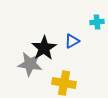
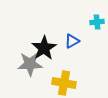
gray star: rotated 10 degrees counterclockwise
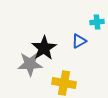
blue triangle: moved 7 px right
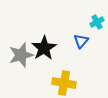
cyan cross: rotated 24 degrees counterclockwise
blue triangle: moved 2 px right; rotated 21 degrees counterclockwise
gray star: moved 9 px left, 9 px up; rotated 15 degrees counterclockwise
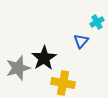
black star: moved 10 px down
gray star: moved 3 px left, 13 px down
yellow cross: moved 1 px left
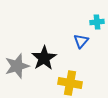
cyan cross: rotated 24 degrees clockwise
gray star: moved 1 px left, 2 px up
yellow cross: moved 7 px right
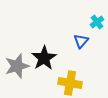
cyan cross: rotated 32 degrees counterclockwise
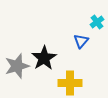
yellow cross: rotated 10 degrees counterclockwise
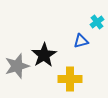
blue triangle: rotated 35 degrees clockwise
black star: moved 3 px up
yellow cross: moved 4 px up
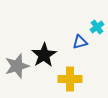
cyan cross: moved 5 px down
blue triangle: moved 1 px left, 1 px down
